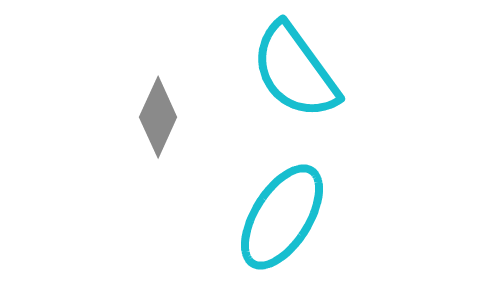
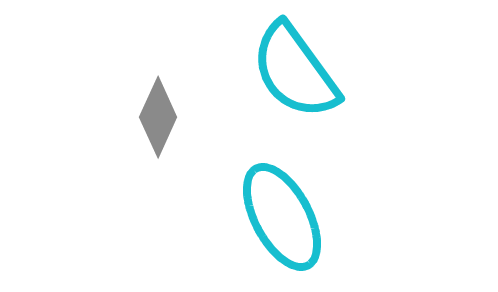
cyan ellipse: rotated 60 degrees counterclockwise
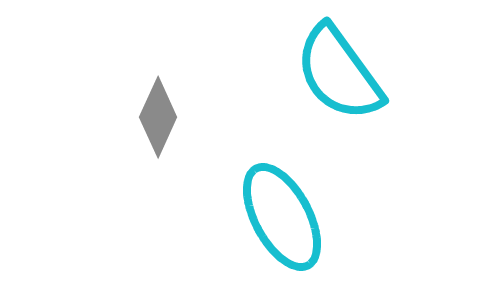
cyan semicircle: moved 44 px right, 2 px down
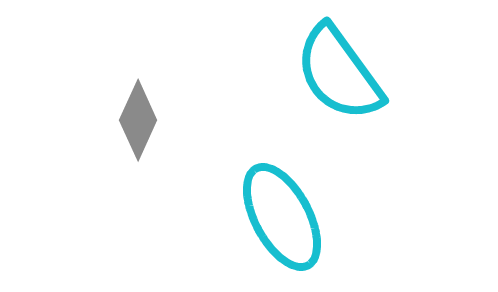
gray diamond: moved 20 px left, 3 px down
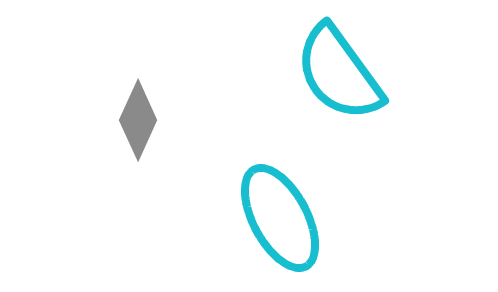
cyan ellipse: moved 2 px left, 1 px down
